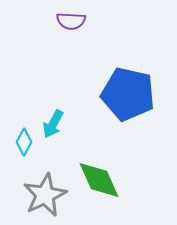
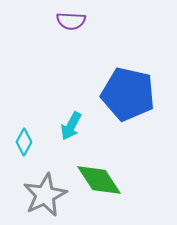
cyan arrow: moved 18 px right, 2 px down
green diamond: rotated 9 degrees counterclockwise
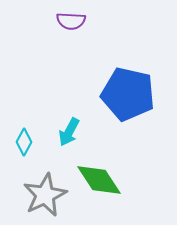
cyan arrow: moved 2 px left, 6 px down
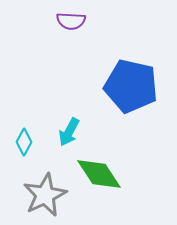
blue pentagon: moved 3 px right, 8 px up
green diamond: moved 6 px up
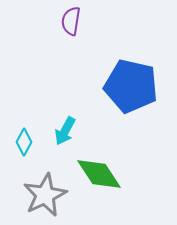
purple semicircle: rotated 96 degrees clockwise
cyan arrow: moved 4 px left, 1 px up
